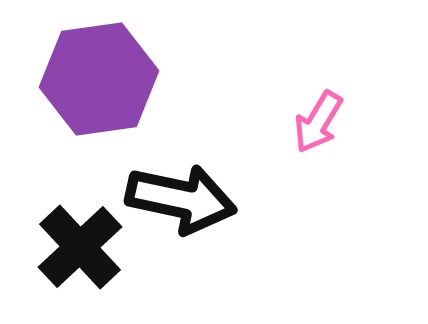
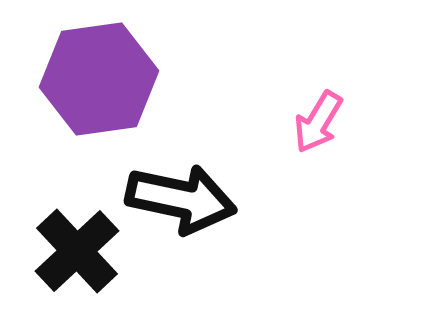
black cross: moved 3 px left, 4 px down
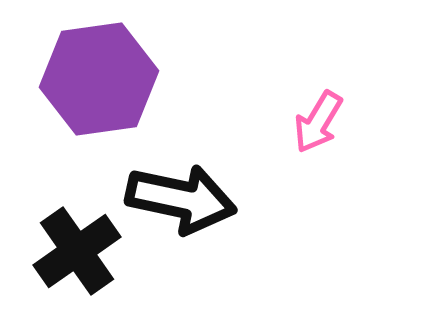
black cross: rotated 8 degrees clockwise
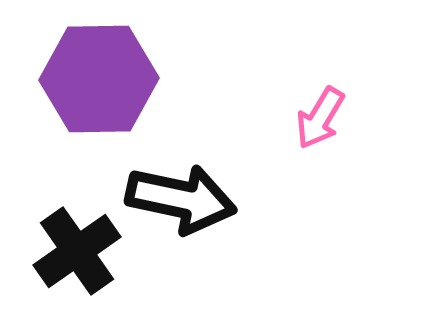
purple hexagon: rotated 7 degrees clockwise
pink arrow: moved 2 px right, 4 px up
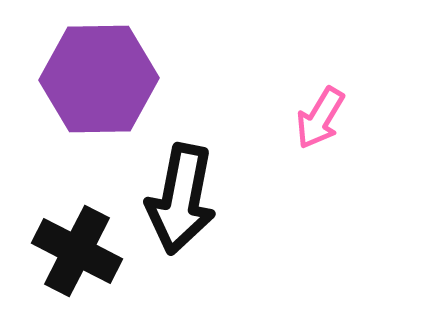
black arrow: rotated 89 degrees clockwise
black cross: rotated 28 degrees counterclockwise
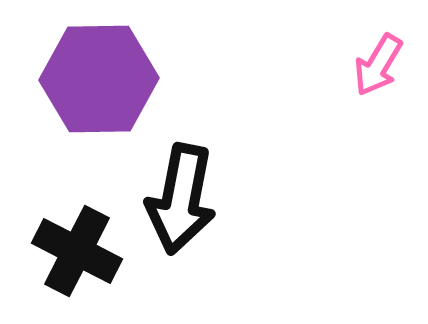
pink arrow: moved 58 px right, 53 px up
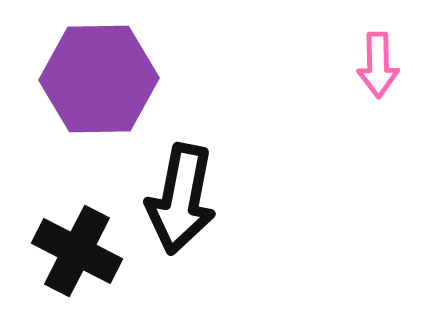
pink arrow: rotated 32 degrees counterclockwise
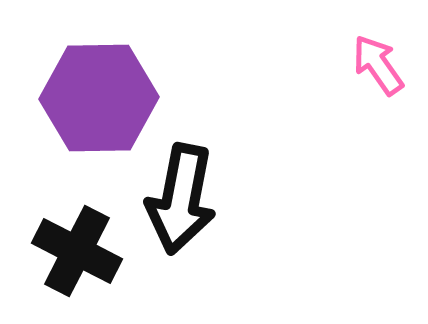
pink arrow: rotated 146 degrees clockwise
purple hexagon: moved 19 px down
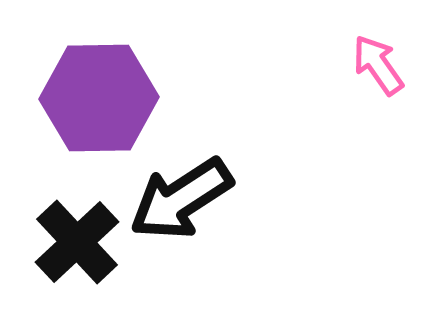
black arrow: rotated 46 degrees clockwise
black cross: moved 9 px up; rotated 20 degrees clockwise
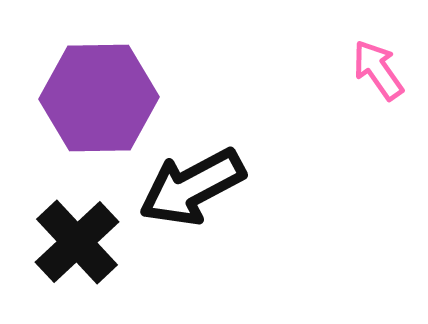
pink arrow: moved 5 px down
black arrow: moved 11 px right, 12 px up; rotated 5 degrees clockwise
